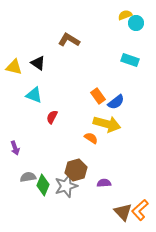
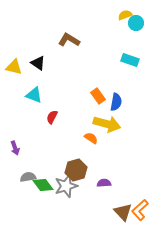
blue semicircle: rotated 42 degrees counterclockwise
green diamond: rotated 60 degrees counterclockwise
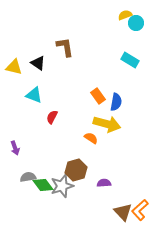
brown L-shape: moved 4 px left, 7 px down; rotated 50 degrees clockwise
cyan rectangle: rotated 12 degrees clockwise
gray star: moved 4 px left
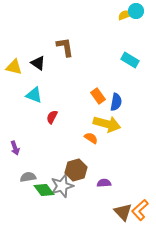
cyan circle: moved 12 px up
green diamond: moved 1 px right, 5 px down
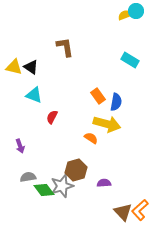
black triangle: moved 7 px left, 4 px down
purple arrow: moved 5 px right, 2 px up
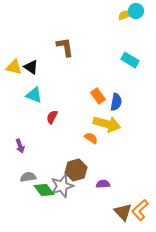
purple semicircle: moved 1 px left, 1 px down
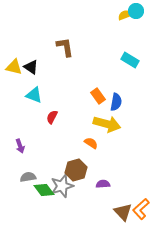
orange semicircle: moved 5 px down
orange L-shape: moved 1 px right, 1 px up
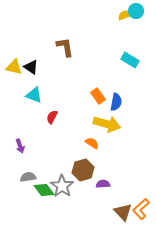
orange semicircle: moved 1 px right
brown hexagon: moved 7 px right
gray star: rotated 20 degrees counterclockwise
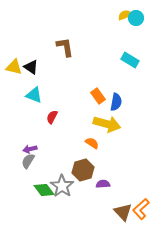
cyan circle: moved 7 px down
purple arrow: moved 10 px right, 3 px down; rotated 96 degrees clockwise
gray semicircle: moved 16 px up; rotated 49 degrees counterclockwise
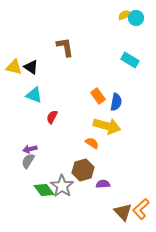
yellow arrow: moved 2 px down
